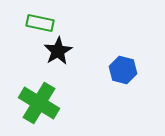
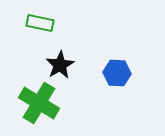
black star: moved 2 px right, 14 px down
blue hexagon: moved 6 px left, 3 px down; rotated 12 degrees counterclockwise
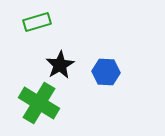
green rectangle: moved 3 px left, 1 px up; rotated 28 degrees counterclockwise
blue hexagon: moved 11 px left, 1 px up
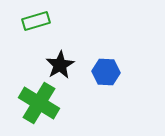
green rectangle: moved 1 px left, 1 px up
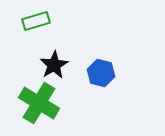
black star: moved 6 px left
blue hexagon: moved 5 px left, 1 px down; rotated 12 degrees clockwise
